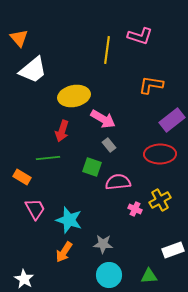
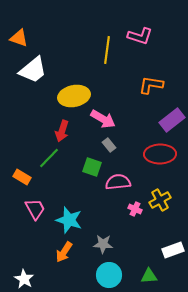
orange triangle: rotated 30 degrees counterclockwise
green line: moved 1 px right; rotated 40 degrees counterclockwise
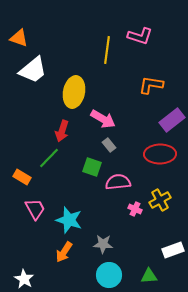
yellow ellipse: moved 4 px up; rotated 68 degrees counterclockwise
